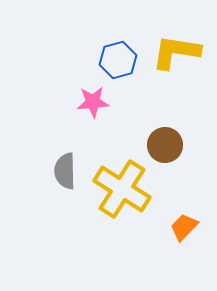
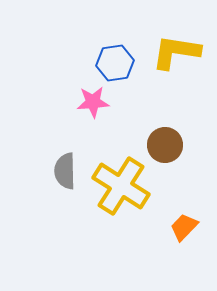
blue hexagon: moved 3 px left, 3 px down; rotated 6 degrees clockwise
yellow cross: moved 1 px left, 3 px up
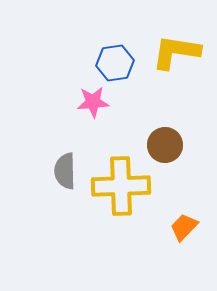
yellow cross: rotated 34 degrees counterclockwise
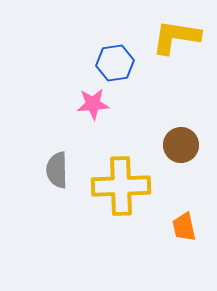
yellow L-shape: moved 15 px up
pink star: moved 2 px down
brown circle: moved 16 px right
gray semicircle: moved 8 px left, 1 px up
orange trapezoid: rotated 56 degrees counterclockwise
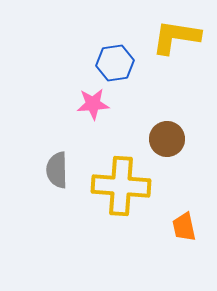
brown circle: moved 14 px left, 6 px up
yellow cross: rotated 6 degrees clockwise
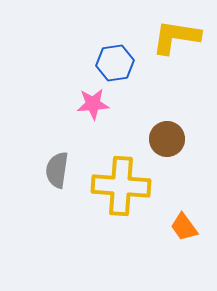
gray semicircle: rotated 9 degrees clockwise
orange trapezoid: rotated 24 degrees counterclockwise
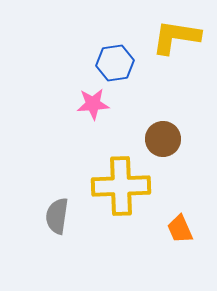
brown circle: moved 4 px left
gray semicircle: moved 46 px down
yellow cross: rotated 6 degrees counterclockwise
orange trapezoid: moved 4 px left, 2 px down; rotated 12 degrees clockwise
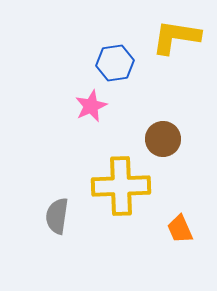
pink star: moved 2 px left, 2 px down; rotated 20 degrees counterclockwise
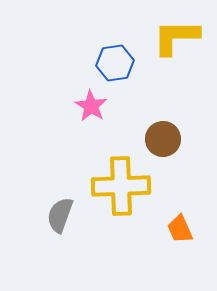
yellow L-shape: rotated 9 degrees counterclockwise
pink star: rotated 16 degrees counterclockwise
gray semicircle: moved 3 px right, 1 px up; rotated 12 degrees clockwise
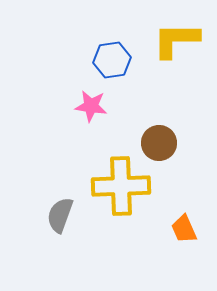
yellow L-shape: moved 3 px down
blue hexagon: moved 3 px left, 3 px up
pink star: rotated 24 degrees counterclockwise
brown circle: moved 4 px left, 4 px down
orange trapezoid: moved 4 px right
